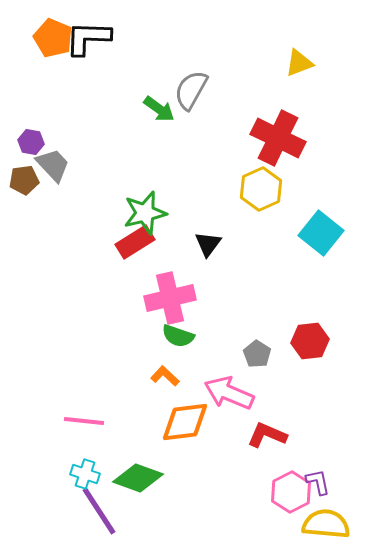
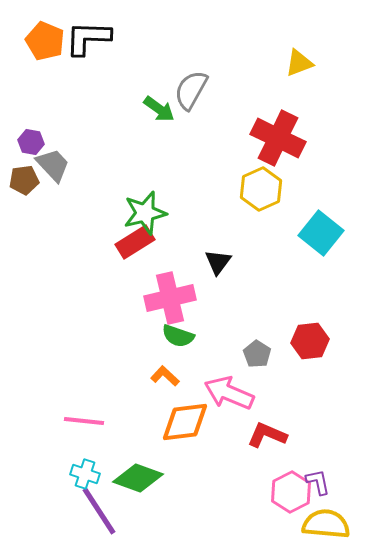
orange pentagon: moved 8 px left, 3 px down
black triangle: moved 10 px right, 18 px down
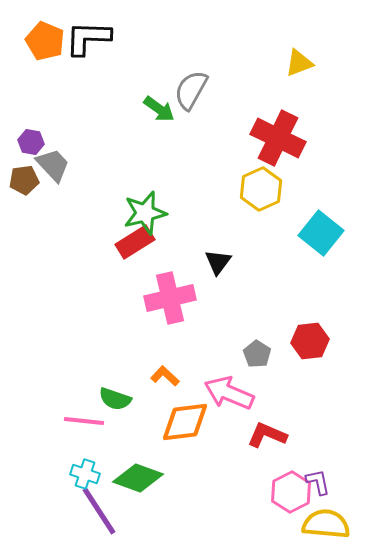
green semicircle: moved 63 px left, 63 px down
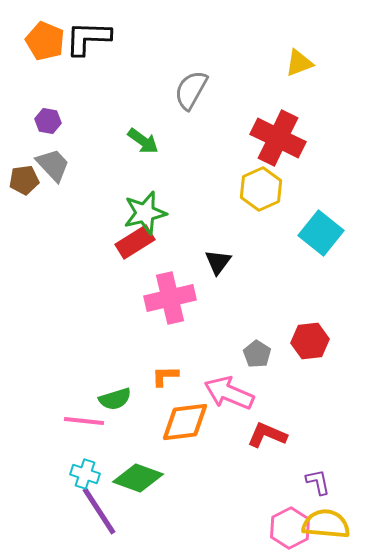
green arrow: moved 16 px left, 32 px down
purple hexagon: moved 17 px right, 21 px up
orange L-shape: rotated 44 degrees counterclockwise
green semicircle: rotated 36 degrees counterclockwise
pink hexagon: moved 1 px left, 36 px down
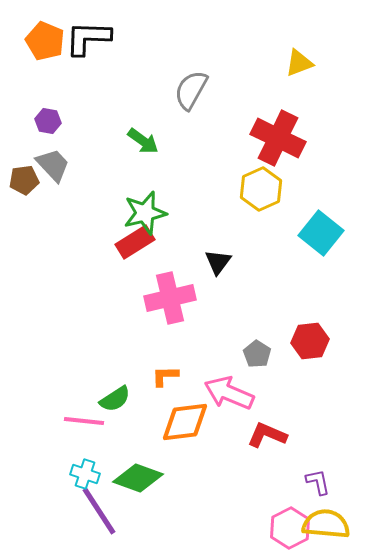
green semicircle: rotated 16 degrees counterclockwise
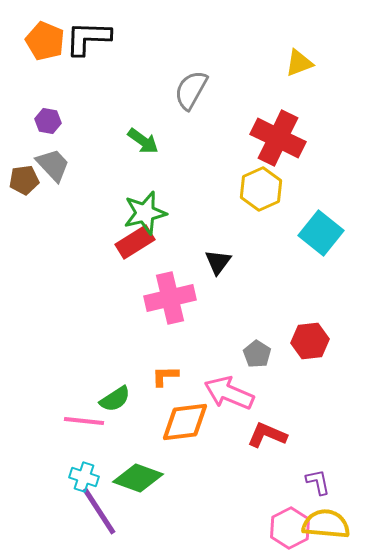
cyan cross: moved 1 px left, 3 px down
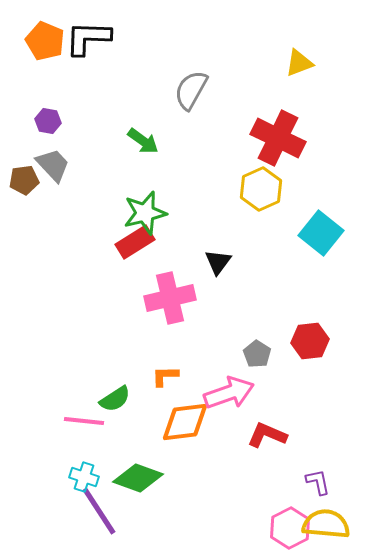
pink arrow: rotated 138 degrees clockwise
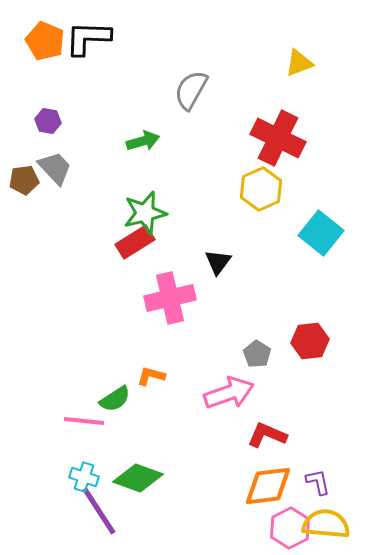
green arrow: rotated 52 degrees counterclockwise
gray trapezoid: moved 2 px right, 3 px down
orange L-shape: moved 14 px left; rotated 16 degrees clockwise
orange diamond: moved 83 px right, 64 px down
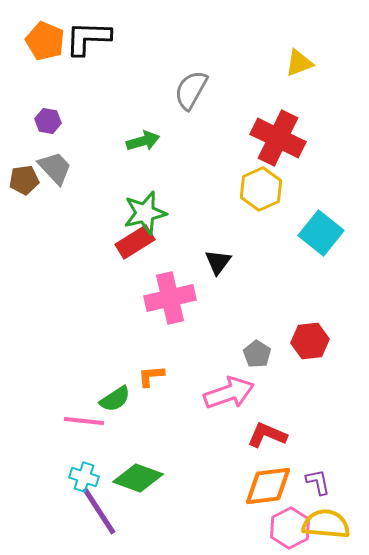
orange L-shape: rotated 20 degrees counterclockwise
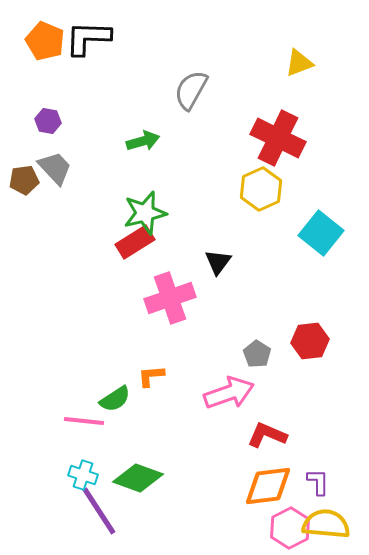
pink cross: rotated 6 degrees counterclockwise
cyan cross: moved 1 px left, 2 px up
purple L-shape: rotated 12 degrees clockwise
